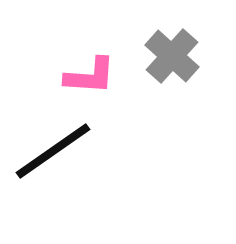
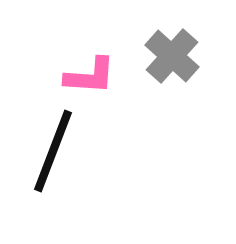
black line: rotated 34 degrees counterclockwise
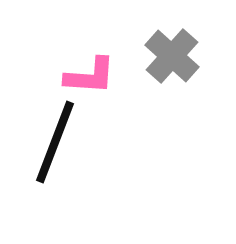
black line: moved 2 px right, 9 px up
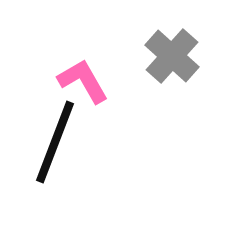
pink L-shape: moved 7 px left, 5 px down; rotated 124 degrees counterclockwise
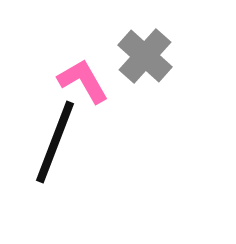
gray cross: moved 27 px left
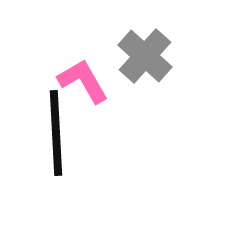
black line: moved 1 px right, 9 px up; rotated 24 degrees counterclockwise
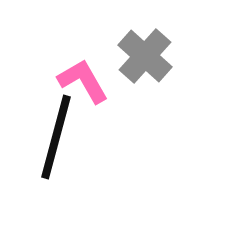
black line: moved 4 px down; rotated 18 degrees clockwise
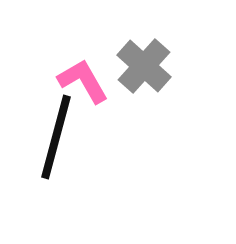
gray cross: moved 1 px left, 10 px down
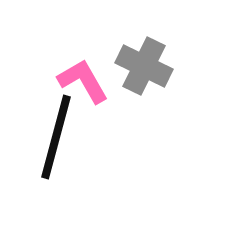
gray cross: rotated 16 degrees counterclockwise
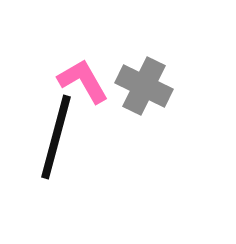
gray cross: moved 20 px down
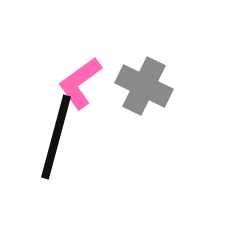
pink L-shape: moved 3 px left, 2 px down; rotated 96 degrees counterclockwise
